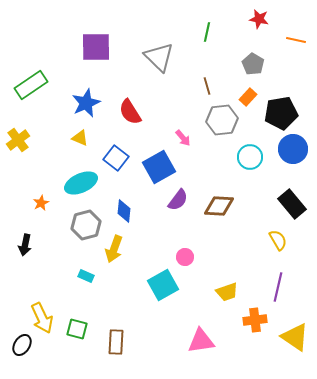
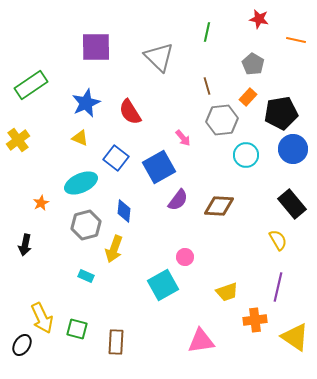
cyan circle at (250, 157): moved 4 px left, 2 px up
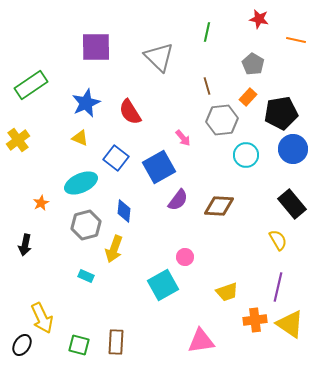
green square at (77, 329): moved 2 px right, 16 px down
yellow triangle at (295, 337): moved 5 px left, 13 px up
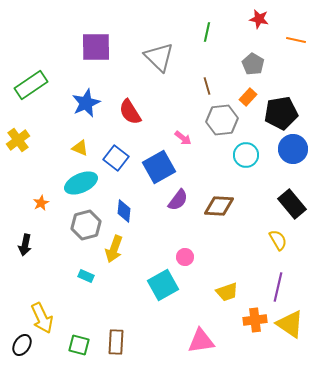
yellow triangle at (80, 138): moved 10 px down
pink arrow at (183, 138): rotated 12 degrees counterclockwise
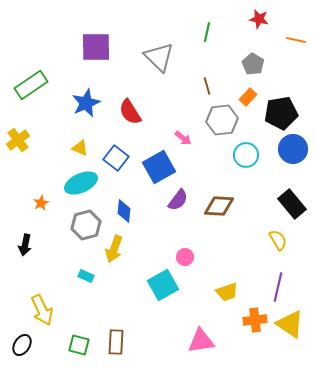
yellow arrow at (42, 318): moved 8 px up
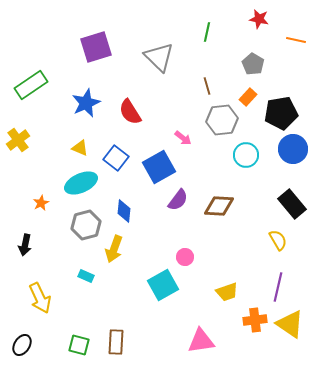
purple square at (96, 47): rotated 16 degrees counterclockwise
yellow arrow at (42, 310): moved 2 px left, 12 px up
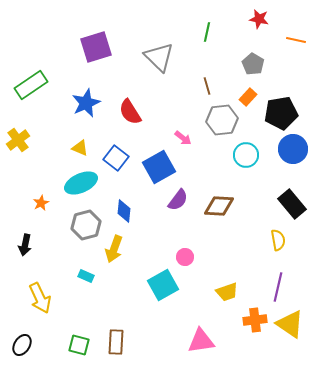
yellow semicircle at (278, 240): rotated 20 degrees clockwise
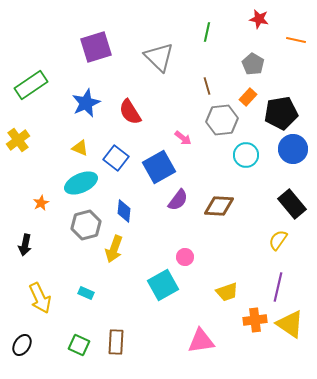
yellow semicircle at (278, 240): rotated 135 degrees counterclockwise
cyan rectangle at (86, 276): moved 17 px down
green square at (79, 345): rotated 10 degrees clockwise
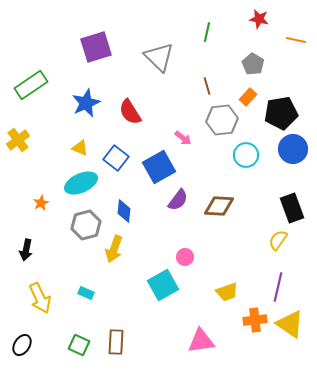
black rectangle at (292, 204): moved 4 px down; rotated 20 degrees clockwise
black arrow at (25, 245): moved 1 px right, 5 px down
